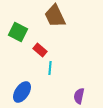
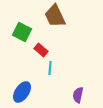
green square: moved 4 px right
red rectangle: moved 1 px right
purple semicircle: moved 1 px left, 1 px up
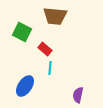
brown trapezoid: rotated 60 degrees counterclockwise
red rectangle: moved 4 px right, 1 px up
blue ellipse: moved 3 px right, 6 px up
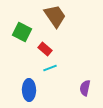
brown trapezoid: rotated 130 degrees counterclockwise
cyan line: rotated 64 degrees clockwise
blue ellipse: moved 4 px right, 4 px down; rotated 35 degrees counterclockwise
purple semicircle: moved 7 px right, 7 px up
